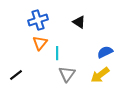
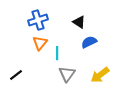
blue semicircle: moved 16 px left, 10 px up
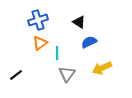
orange triangle: rotated 14 degrees clockwise
yellow arrow: moved 2 px right, 7 px up; rotated 12 degrees clockwise
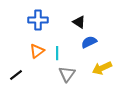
blue cross: rotated 18 degrees clockwise
orange triangle: moved 3 px left, 8 px down
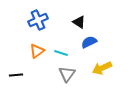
blue cross: rotated 24 degrees counterclockwise
cyan line: moved 4 px right; rotated 72 degrees counterclockwise
black line: rotated 32 degrees clockwise
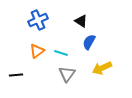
black triangle: moved 2 px right, 1 px up
blue semicircle: rotated 35 degrees counterclockwise
